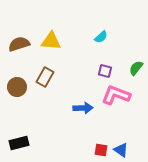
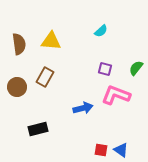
cyan semicircle: moved 6 px up
brown semicircle: rotated 100 degrees clockwise
purple square: moved 2 px up
blue arrow: rotated 12 degrees counterclockwise
black rectangle: moved 19 px right, 14 px up
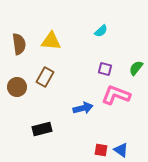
black rectangle: moved 4 px right
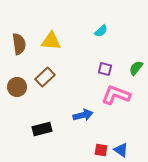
brown rectangle: rotated 18 degrees clockwise
blue arrow: moved 7 px down
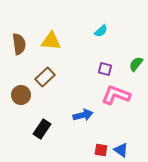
green semicircle: moved 4 px up
brown circle: moved 4 px right, 8 px down
black rectangle: rotated 42 degrees counterclockwise
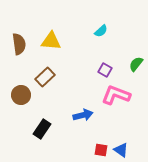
purple square: moved 1 px down; rotated 16 degrees clockwise
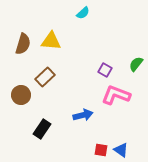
cyan semicircle: moved 18 px left, 18 px up
brown semicircle: moved 4 px right; rotated 25 degrees clockwise
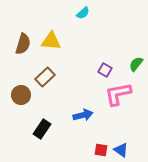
pink L-shape: moved 2 px right, 1 px up; rotated 32 degrees counterclockwise
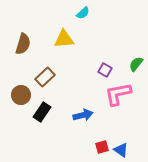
yellow triangle: moved 13 px right, 2 px up; rotated 10 degrees counterclockwise
black rectangle: moved 17 px up
red square: moved 1 px right, 3 px up; rotated 24 degrees counterclockwise
